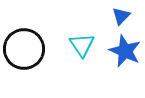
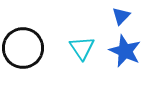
cyan triangle: moved 3 px down
black circle: moved 1 px left, 1 px up
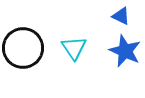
blue triangle: rotated 48 degrees counterclockwise
cyan triangle: moved 8 px left
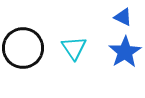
blue triangle: moved 2 px right, 1 px down
blue star: moved 1 px down; rotated 16 degrees clockwise
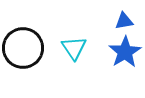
blue triangle: moved 1 px right, 4 px down; rotated 36 degrees counterclockwise
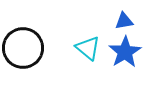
cyan triangle: moved 14 px right; rotated 16 degrees counterclockwise
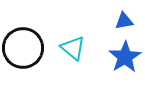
cyan triangle: moved 15 px left
blue star: moved 5 px down
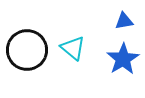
black circle: moved 4 px right, 2 px down
blue star: moved 2 px left, 2 px down
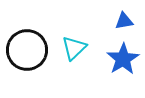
cyan triangle: moved 1 px right; rotated 36 degrees clockwise
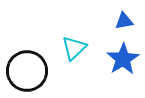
black circle: moved 21 px down
